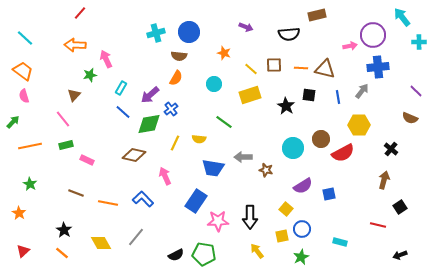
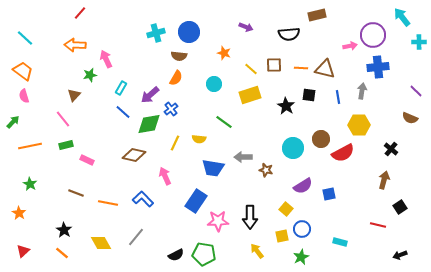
gray arrow at (362, 91): rotated 28 degrees counterclockwise
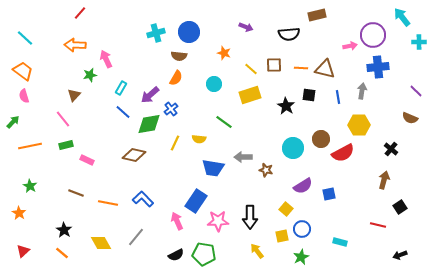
pink arrow at (165, 176): moved 12 px right, 45 px down
green star at (30, 184): moved 2 px down
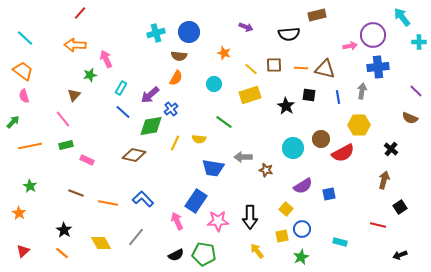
green diamond at (149, 124): moved 2 px right, 2 px down
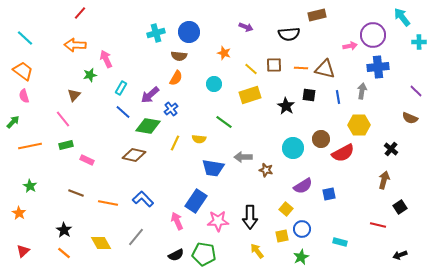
green diamond at (151, 126): moved 3 px left; rotated 20 degrees clockwise
orange line at (62, 253): moved 2 px right
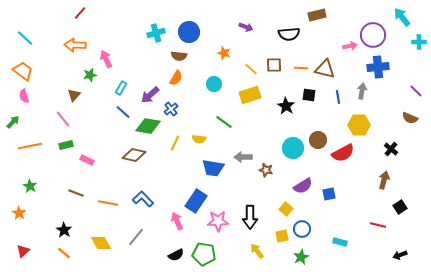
brown circle at (321, 139): moved 3 px left, 1 px down
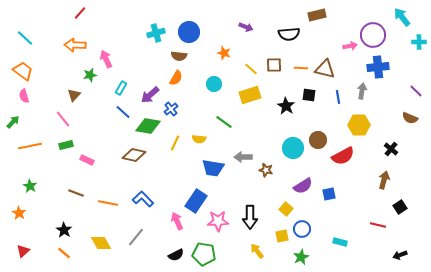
red semicircle at (343, 153): moved 3 px down
